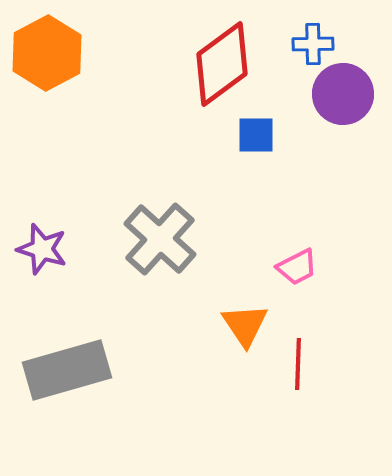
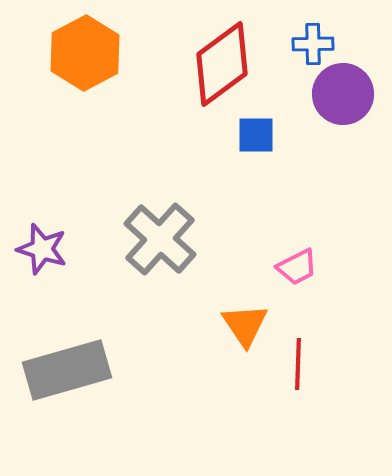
orange hexagon: moved 38 px right
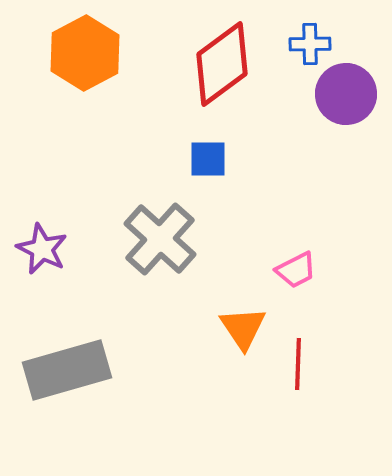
blue cross: moved 3 px left
purple circle: moved 3 px right
blue square: moved 48 px left, 24 px down
purple star: rotated 9 degrees clockwise
pink trapezoid: moved 1 px left, 3 px down
orange triangle: moved 2 px left, 3 px down
